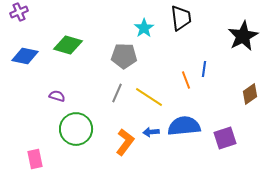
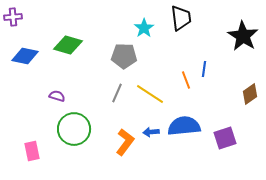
purple cross: moved 6 px left, 5 px down; rotated 18 degrees clockwise
black star: rotated 12 degrees counterclockwise
yellow line: moved 1 px right, 3 px up
green circle: moved 2 px left
pink rectangle: moved 3 px left, 8 px up
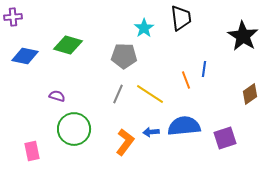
gray line: moved 1 px right, 1 px down
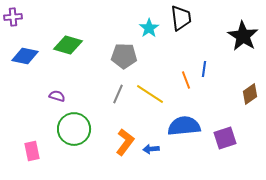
cyan star: moved 5 px right
blue arrow: moved 17 px down
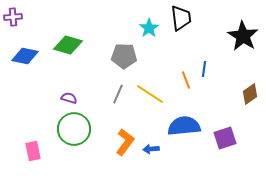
purple semicircle: moved 12 px right, 2 px down
pink rectangle: moved 1 px right
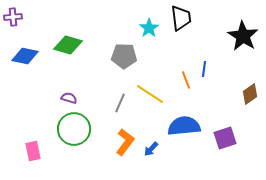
gray line: moved 2 px right, 9 px down
blue arrow: rotated 42 degrees counterclockwise
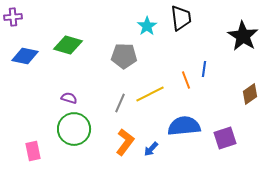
cyan star: moved 2 px left, 2 px up
yellow line: rotated 60 degrees counterclockwise
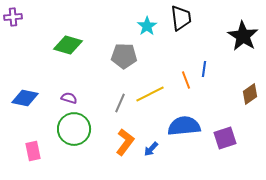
blue diamond: moved 42 px down
